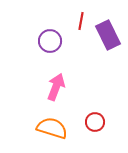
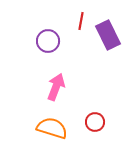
purple circle: moved 2 px left
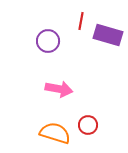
purple rectangle: rotated 48 degrees counterclockwise
pink arrow: moved 3 px right, 2 px down; rotated 80 degrees clockwise
red circle: moved 7 px left, 3 px down
orange semicircle: moved 3 px right, 5 px down
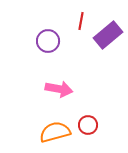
purple rectangle: rotated 56 degrees counterclockwise
orange semicircle: moved 1 px up; rotated 32 degrees counterclockwise
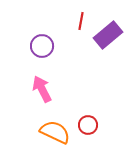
purple circle: moved 6 px left, 5 px down
pink arrow: moved 17 px left; rotated 128 degrees counterclockwise
orange semicircle: rotated 40 degrees clockwise
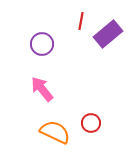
purple rectangle: moved 1 px up
purple circle: moved 2 px up
pink arrow: rotated 12 degrees counterclockwise
red circle: moved 3 px right, 2 px up
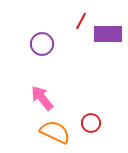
red line: rotated 18 degrees clockwise
purple rectangle: rotated 40 degrees clockwise
pink arrow: moved 9 px down
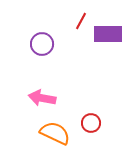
pink arrow: rotated 40 degrees counterclockwise
orange semicircle: moved 1 px down
